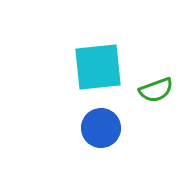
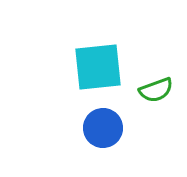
blue circle: moved 2 px right
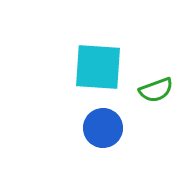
cyan square: rotated 10 degrees clockwise
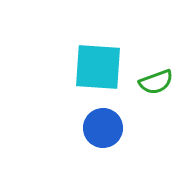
green semicircle: moved 8 px up
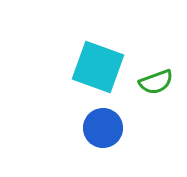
cyan square: rotated 16 degrees clockwise
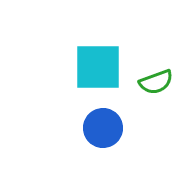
cyan square: rotated 20 degrees counterclockwise
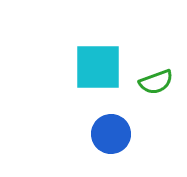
blue circle: moved 8 px right, 6 px down
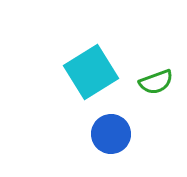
cyan square: moved 7 px left, 5 px down; rotated 32 degrees counterclockwise
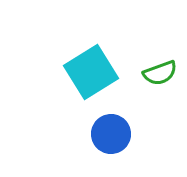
green semicircle: moved 4 px right, 9 px up
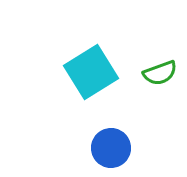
blue circle: moved 14 px down
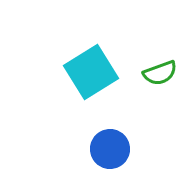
blue circle: moved 1 px left, 1 px down
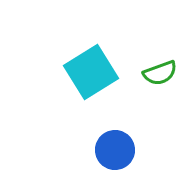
blue circle: moved 5 px right, 1 px down
